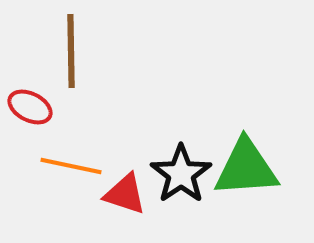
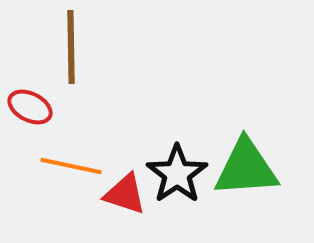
brown line: moved 4 px up
black star: moved 4 px left
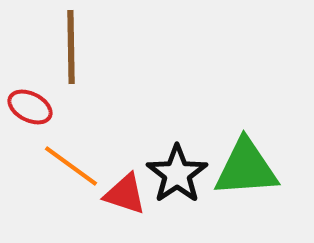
orange line: rotated 24 degrees clockwise
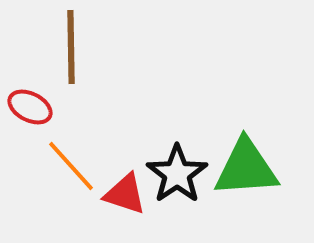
orange line: rotated 12 degrees clockwise
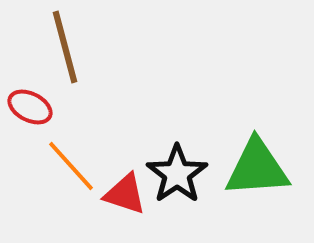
brown line: moved 6 px left; rotated 14 degrees counterclockwise
green triangle: moved 11 px right
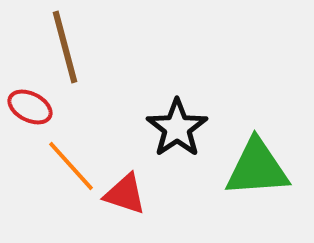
black star: moved 46 px up
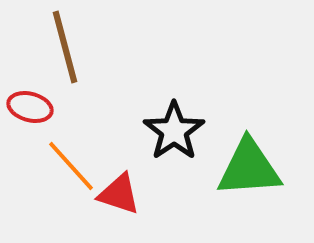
red ellipse: rotated 12 degrees counterclockwise
black star: moved 3 px left, 3 px down
green triangle: moved 8 px left
red triangle: moved 6 px left
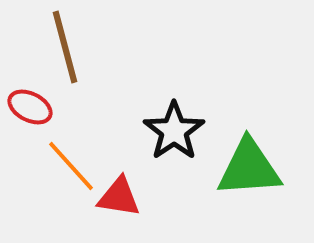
red ellipse: rotated 12 degrees clockwise
red triangle: moved 3 px down; rotated 9 degrees counterclockwise
